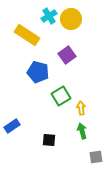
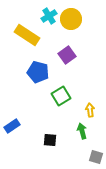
yellow arrow: moved 9 px right, 2 px down
black square: moved 1 px right
gray square: rotated 24 degrees clockwise
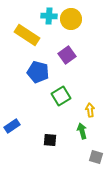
cyan cross: rotated 35 degrees clockwise
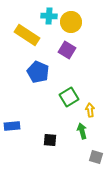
yellow circle: moved 3 px down
purple square: moved 5 px up; rotated 24 degrees counterclockwise
blue pentagon: rotated 10 degrees clockwise
green square: moved 8 px right, 1 px down
blue rectangle: rotated 28 degrees clockwise
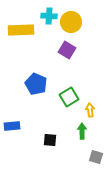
yellow rectangle: moved 6 px left, 5 px up; rotated 35 degrees counterclockwise
blue pentagon: moved 2 px left, 12 px down
green arrow: rotated 14 degrees clockwise
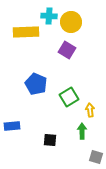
yellow rectangle: moved 5 px right, 2 px down
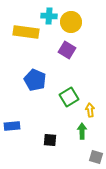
yellow rectangle: rotated 10 degrees clockwise
blue pentagon: moved 1 px left, 4 px up
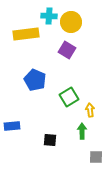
yellow rectangle: moved 2 px down; rotated 15 degrees counterclockwise
gray square: rotated 16 degrees counterclockwise
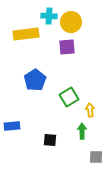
purple square: moved 3 px up; rotated 36 degrees counterclockwise
blue pentagon: rotated 15 degrees clockwise
